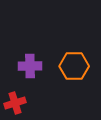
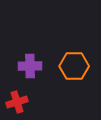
red cross: moved 2 px right, 1 px up
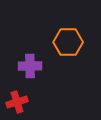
orange hexagon: moved 6 px left, 24 px up
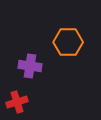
purple cross: rotated 10 degrees clockwise
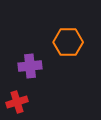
purple cross: rotated 15 degrees counterclockwise
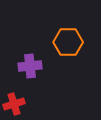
red cross: moved 3 px left, 2 px down
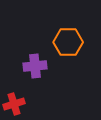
purple cross: moved 5 px right
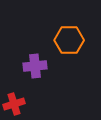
orange hexagon: moved 1 px right, 2 px up
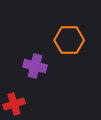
purple cross: rotated 20 degrees clockwise
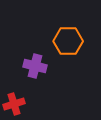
orange hexagon: moved 1 px left, 1 px down
